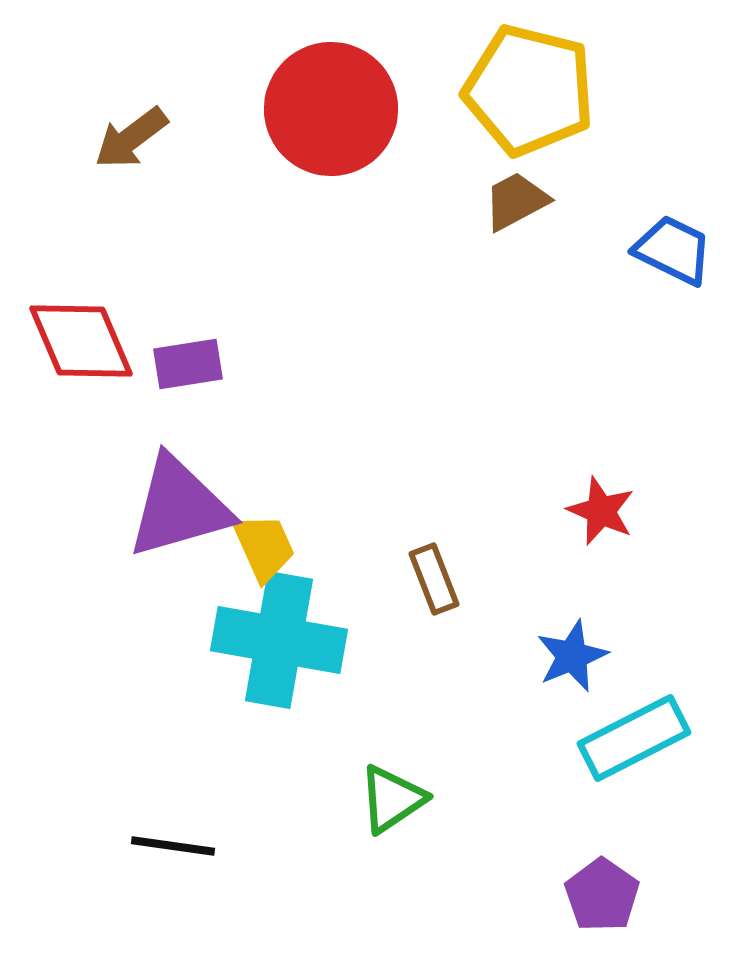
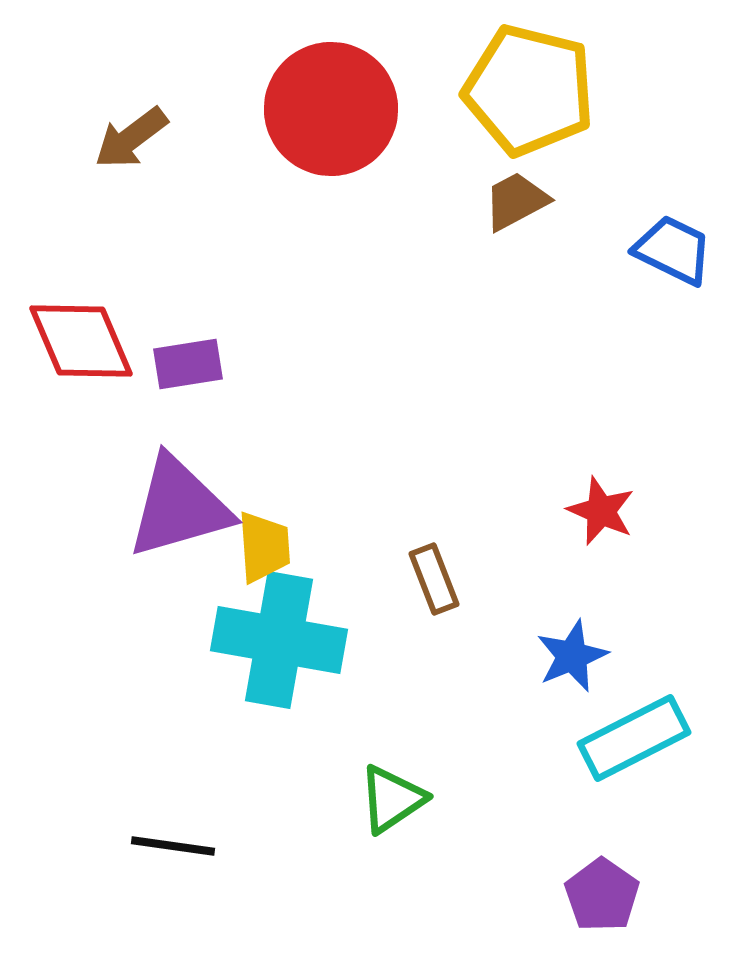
yellow trapezoid: rotated 20 degrees clockwise
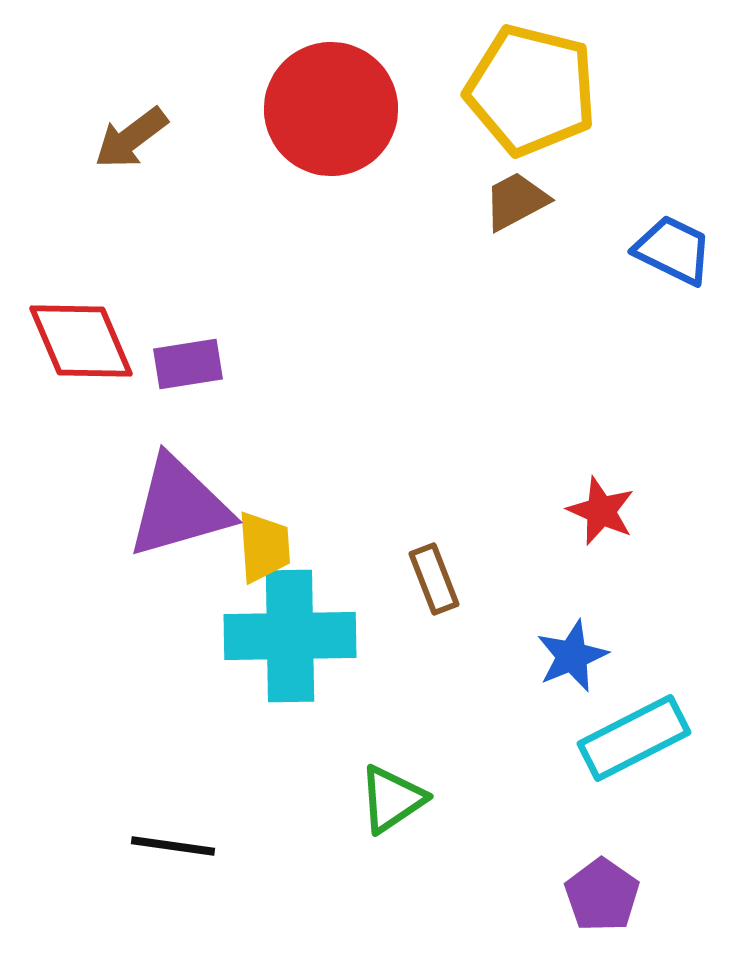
yellow pentagon: moved 2 px right
cyan cross: moved 11 px right, 4 px up; rotated 11 degrees counterclockwise
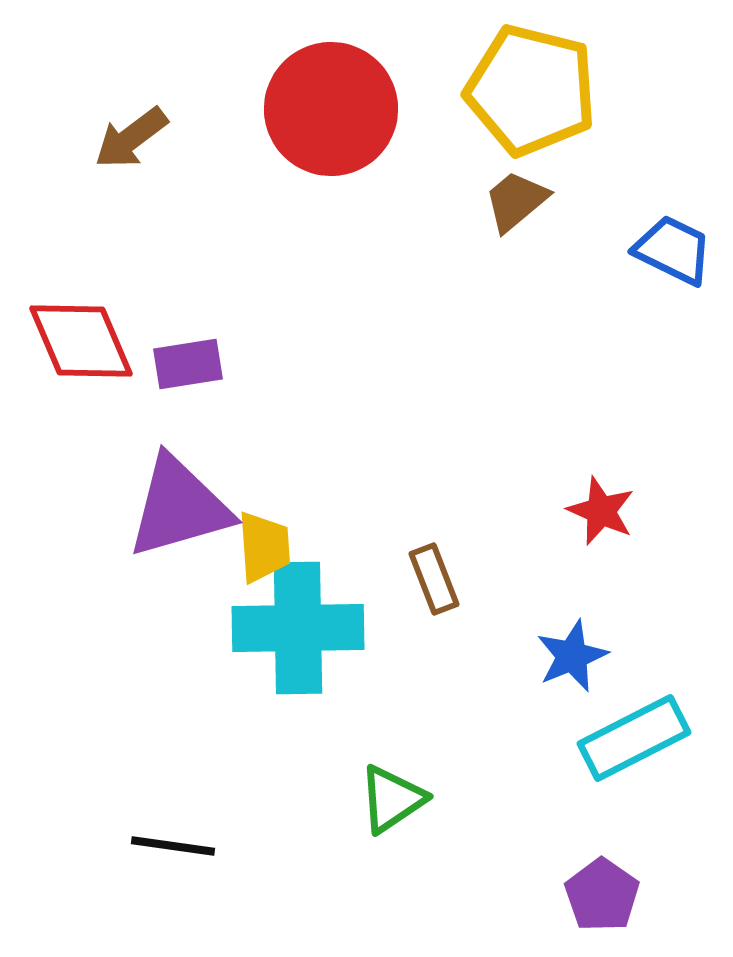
brown trapezoid: rotated 12 degrees counterclockwise
cyan cross: moved 8 px right, 8 px up
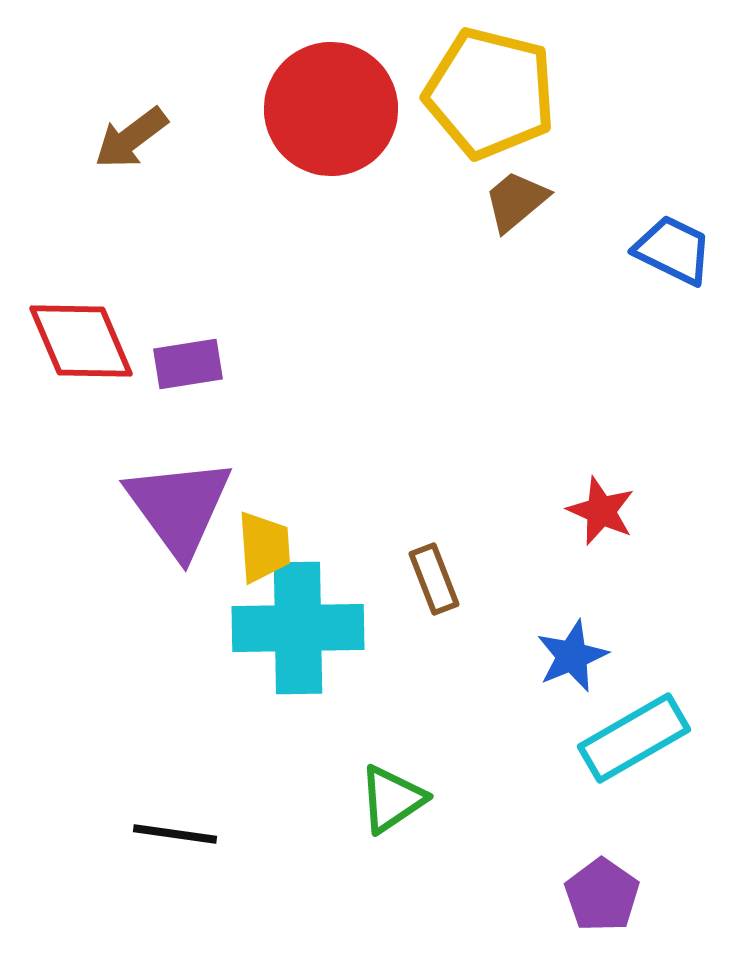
yellow pentagon: moved 41 px left, 3 px down
purple triangle: rotated 50 degrees counterclockwise
cyan rectangle: rotated 3 degrees counterclockwise
black line: moved 2 px right, 12 px up
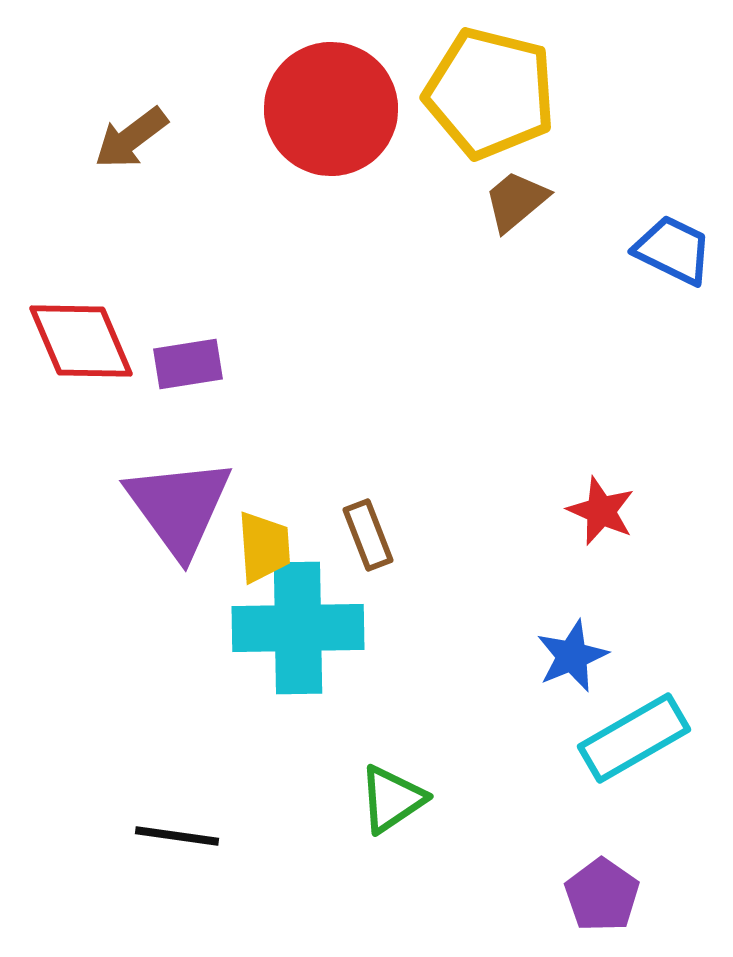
brown rectangle: moved 66 px left, 44 px up
black line: moved 2 px right, 2 px down
